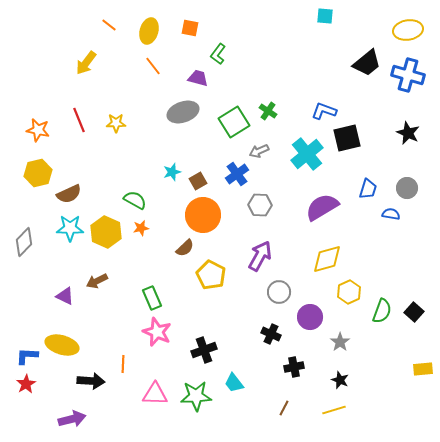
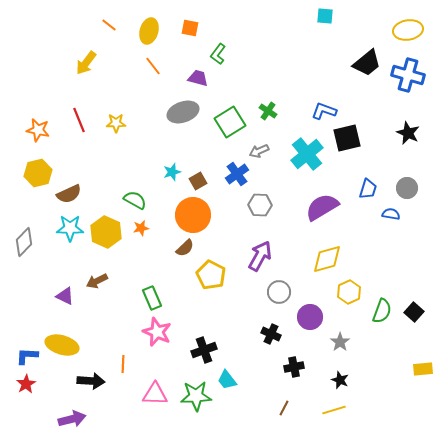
green square at (234, 122): moved 4 px left
orange circle at (203, 215): moved 10 px left
cyan trapezoid at (234, 383): moved 7 px left, 3 px up
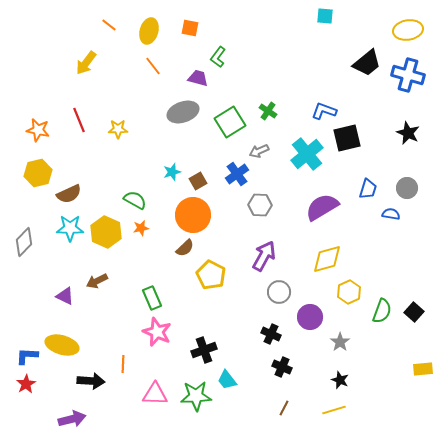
green L-shape at (218, 54): moved 3 px down
yellow star at (116, 123): moved 2 px right, 6 px down
purple arrow at (260, 256): moved 4 px right
black cross at (294, 367): moved 12 px left; rotated 36 degrees clockwise
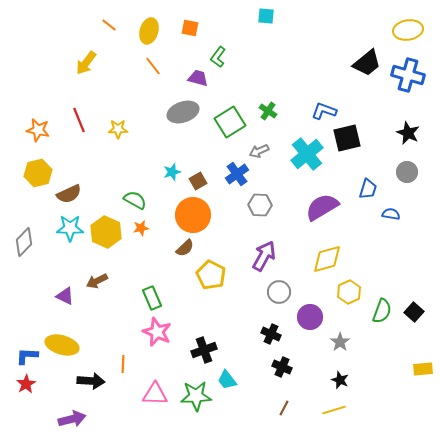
cyan square at (325, 16): moved 59 px left
gray circle at (407, 188): moved 16 px up
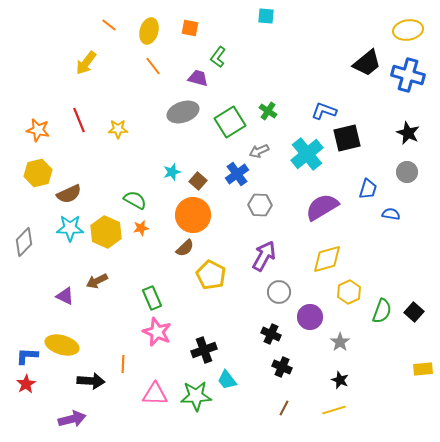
brown square at (198, 181): rotated 18 degrees counterclockwise
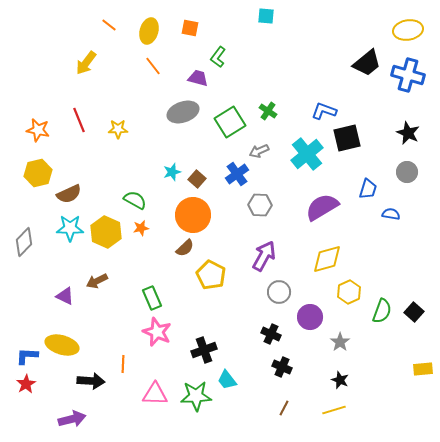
brown square at (198, 181): moved 1 px left, 2 px up
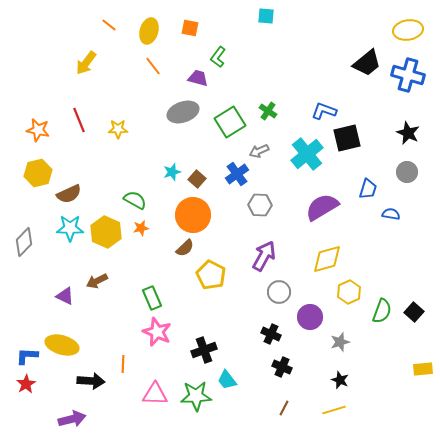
gray star at (340, 342): rotated 18 degrees clockwise
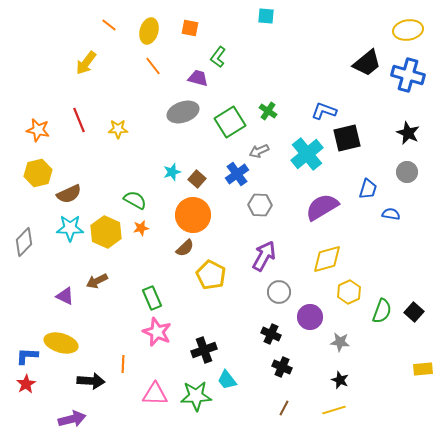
gray star at (340, 342): rotated 24 degrees clockwise
yellow ellipse at (62, 345): moved 1 px left, 2 px up
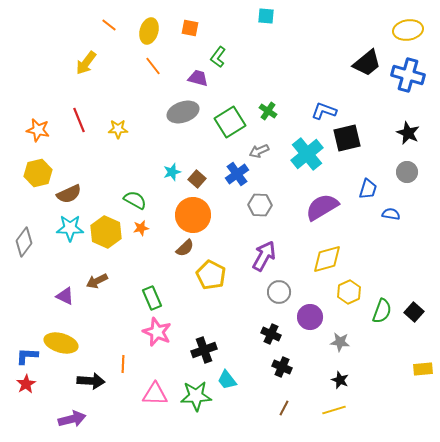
gray diamond at (24, 242): rotated 8 degrees counterclockwise
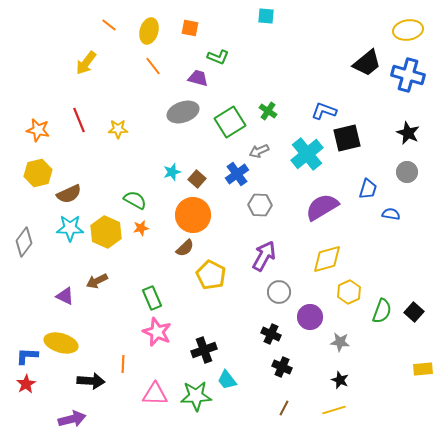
green L-shape at (218, 57): rotated 105 degrees counterclockwise
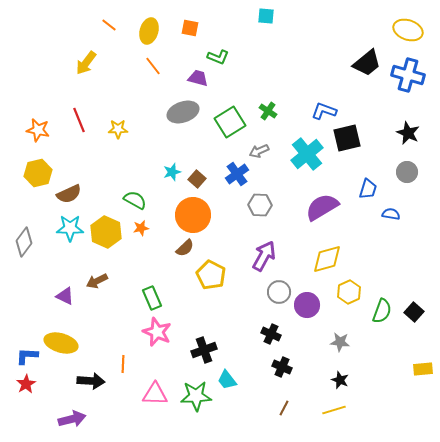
yellow ellipse at (408, 30): rotated 28 degrees clockwise
purple circle at (310, 317): moved 3 px left, 12 px up
